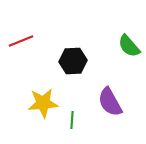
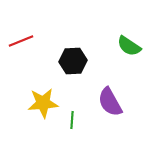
green semicircle: rotated 15 degrees counterclockwise
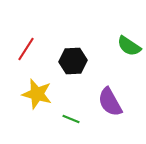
red line: moved 5 px right, 8 px down; rotated 35 degrees counterclockwise
yellow star: moved 6 px left, 9 px up; rotated 20 degrees clockwise
green line: moved 1 px left, 1 px up; rotated 72 degrees counterclockwise
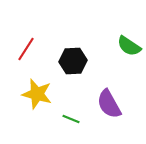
purple semicircle: moved 1 px left, 2 px down
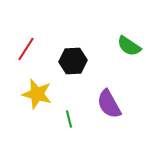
green line: moved 2 px left; rotated 54 degrees clockwise
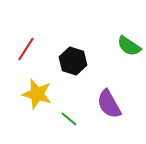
black hexagon: rotated 20 degrees clockwise
green line: rotated 36 degrees counterclockwise
